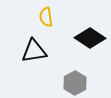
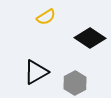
yellow semicircle: rotated 114 degrees counterclockwise
black triangle: moved 2 px right, 21 px down; rotated 20 degrees counterclockwise
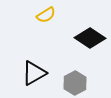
yellow semicircle: moved 2 px up
black triangle: moved 2 px left, 1 px down
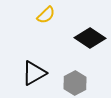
yellow semicircle: rotated 12 degrees counterclockwise
